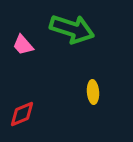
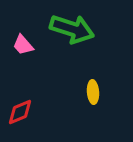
red diamond: moved 2 px left, 2 px up
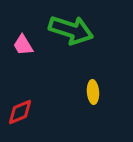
green arrow: moved 1 px left, 1 px down
pink trapezoid: rotated 10 degrees clockwise
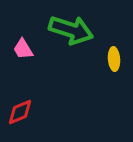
pink trapezoid: moved 4 px down
yellow ellipse: moved 21 px right, 33 px up
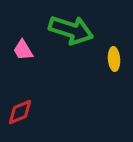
pink trapezoid: moved 1 px down
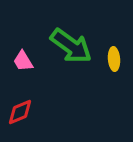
green arrow: moved 16 px down; rotated 18 degrees clockwise
pink trapezoid: moved 11 px down
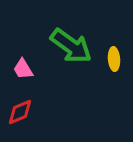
pink trapezoid: moved 8 px down
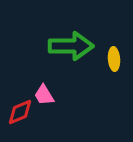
green arrow: rotated 36 degrees counterclockwise
pink trapezoid: moved 21 px right, 26 px down
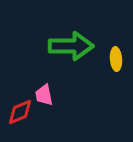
yellow ellipse: moved 2 px right
pink trapezoid: rotated 20 degrees clockwise
